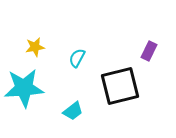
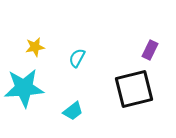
purple rectangle: moved 1 px right, 1 px up
black square: moved 14 px right, 3 px down
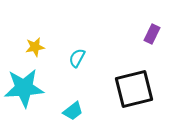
purple rectangle: moved 2 px right, 16 px up
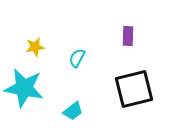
purple rectangle: moved 24 px left, 2 px down; rotated 24 degrees counterclockwise
cyan star: rotated 15 degrees clockwise
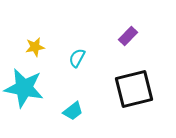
purple rectangle: rotated 42 degrees clockwise
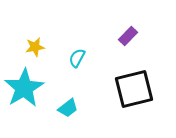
cyan star: rotated 30 degrees clockwise
cyan trapezoid: moved 5 px left, 3 px up
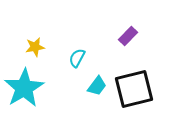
cyan trapezoid: moved 29 px right, 22 px up; rotated 15 degrees counterclockwise
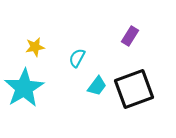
purple rectangle: moved 2 px right; rotated 12 degrees counterclockwise
black square: rotated 6 degrees counterclockwise
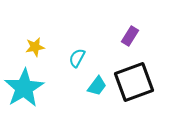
black square: moved 7 px up
